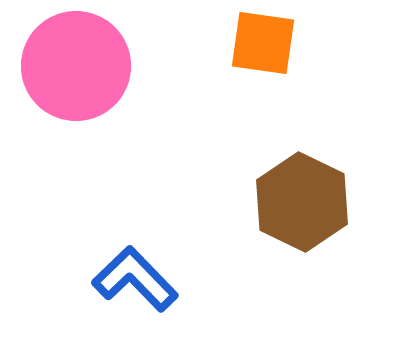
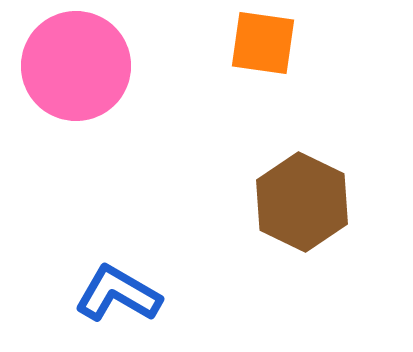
blue L-shape: moved 17 px left, 15 px down; rotated 16 degrees counterclockwise
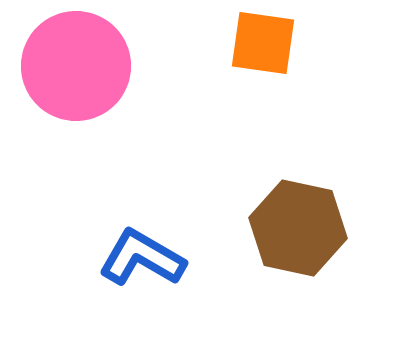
brown hexagon: moved 4 px left, 26 px down; rotated 14 degrees counterclockwise
blue L-shape: moved 24 px right, 36 px up
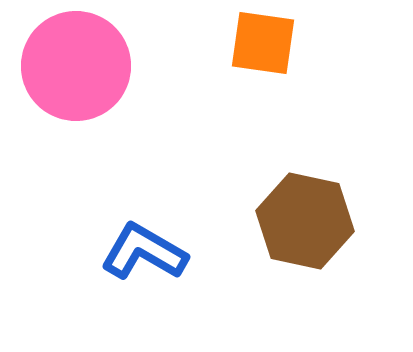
brown hexagon: moved 7 px right, 7 px up
blue L-shape: moved 2 px right, 6 px up
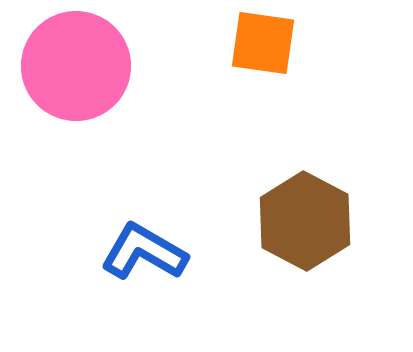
brown hexagon: rotated 16 degrees clockwise
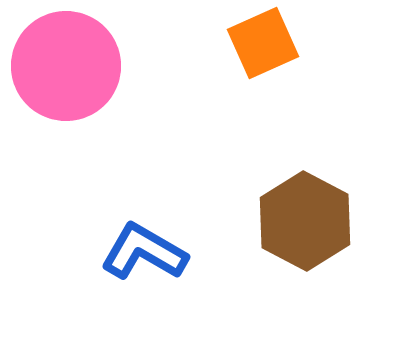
orange square: rotated 32 degrees counterclockwise
pink circle: moved 10 px left
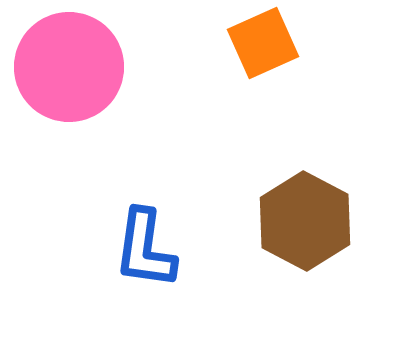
pink circle: moved 3 px right, 1 px down
blue L-shape: moved 1 px right, 3 px up; rotated 112 degrees counterclockwise
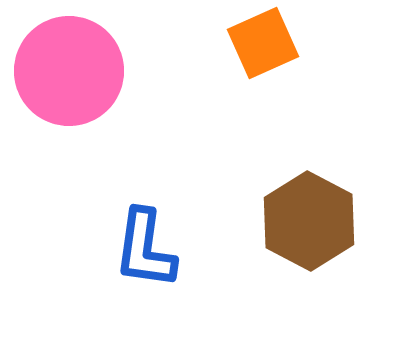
pink circle: moved 4 px down
brown hexagon: moved 4 px right
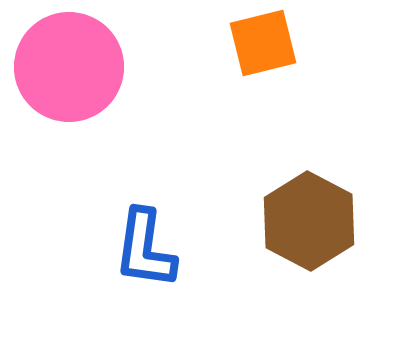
orange square: rotated 10 degrees clockwise
pink circle: moved 4 px up
